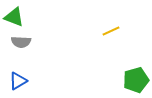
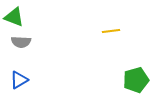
yellow line: rotated 18 degrees clockwise
blue triangle: moved 1 px right, 1 px up
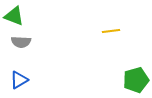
green triangle: moved 1 px up
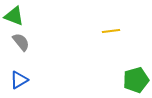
gray semicircle: rotated 132 degrees counterclockwise
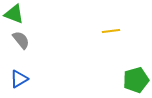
green triangle: moved 2 px up
gray semicircle: moved 2 px up
blue triangle: moved 1 px up
